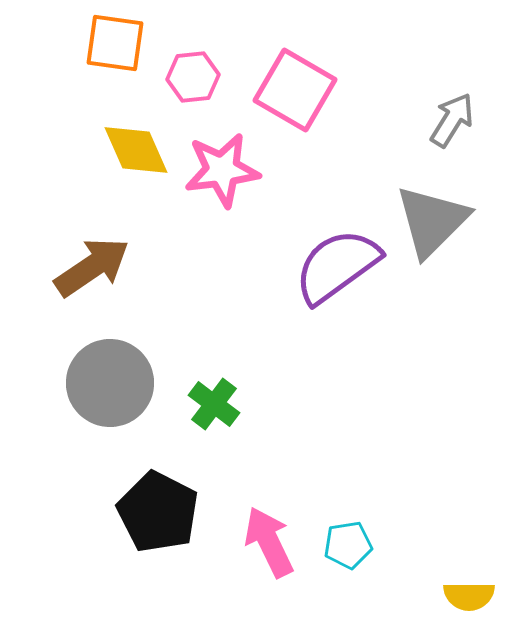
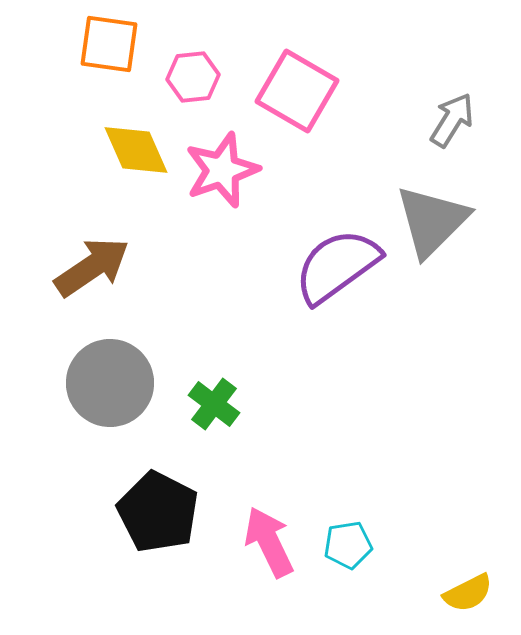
orange square: moved 6 px left, 1 px down
pink square: moved 2 px right, 1 px down
pink star: rotated 12 degrees counterclockwise
yellow semicircle: moved 1 px left, 3 px up; rotated 27 degrees counterclockwise
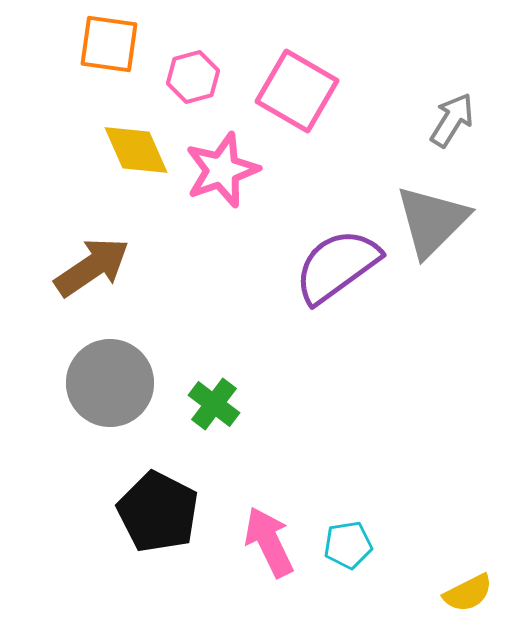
pink hexagon: rotated 9 degrees counterclockwise
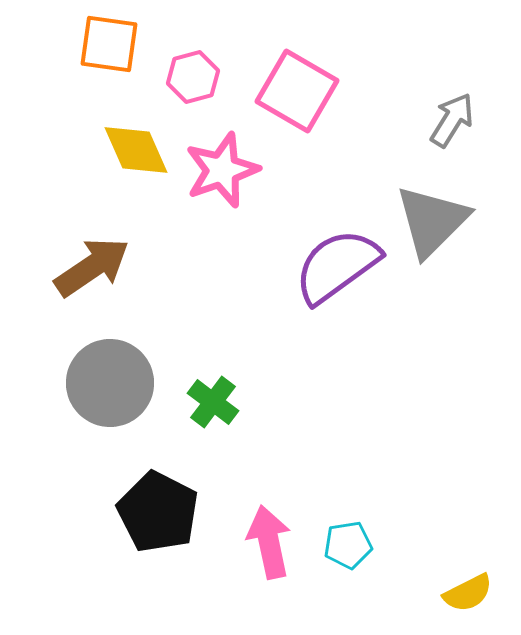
green cross: moved 1 px left, 2 px up
pink arrow: rotated 14 degrees clockwise
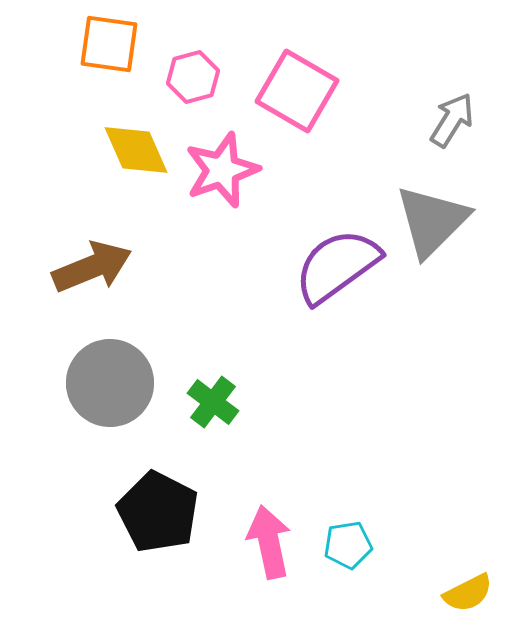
brown arrow: rotated 12 degrees clockwise
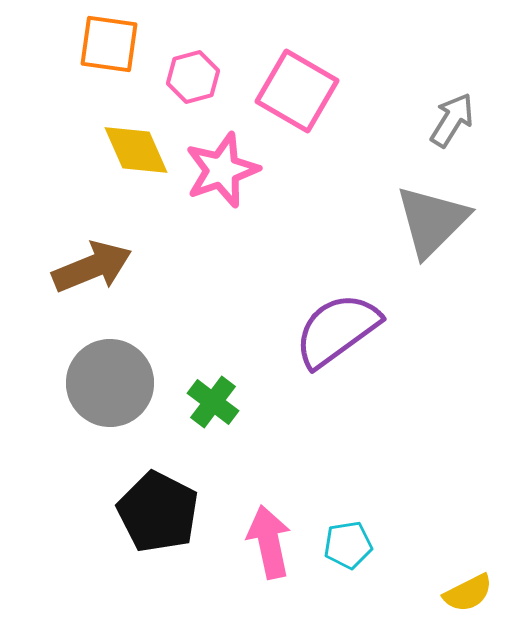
purple semicircle: moved 64 px down
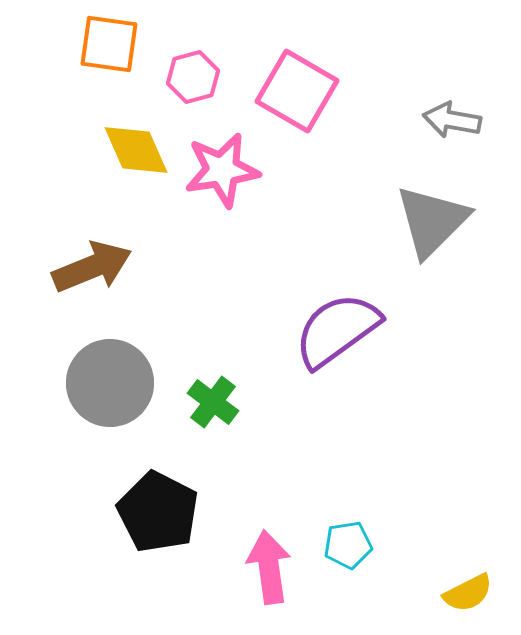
gray arrow: rotated 112 degrees counterclockwise
pink star: rotated 10 degrees clockwise
pink arrow: moved 25 px down; rotated 4 degrees clockwise
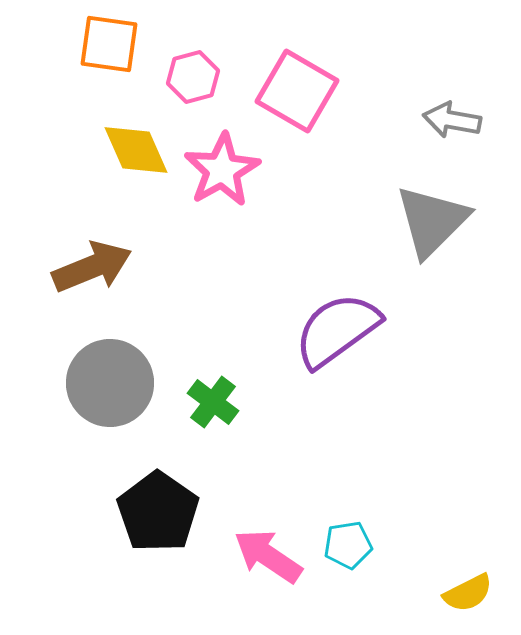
pink star: rotated 20 degrees counterclockwise
black pentagon: rotated 8 degrees clockwise
pink arrow: moved 1 px left, 11 px up; rotated 48 degrees counterclockwise
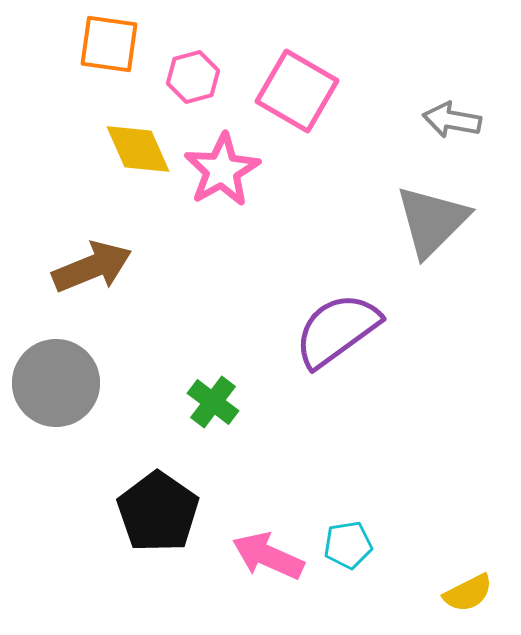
yellow diamond: moved 2 px right, 1 px up
gray circle: moved 54 px left
pink arrow: rotated 10 degrees counterclockwise
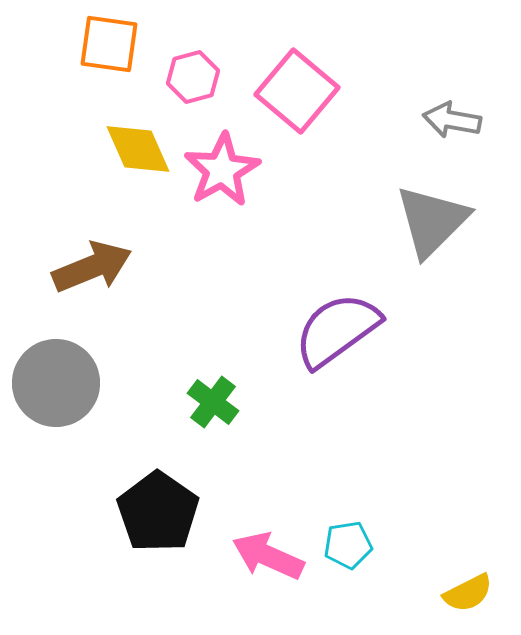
pink square: rotated 10 degrees clockwise
